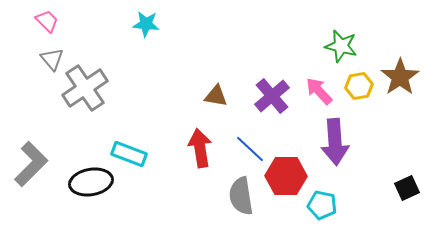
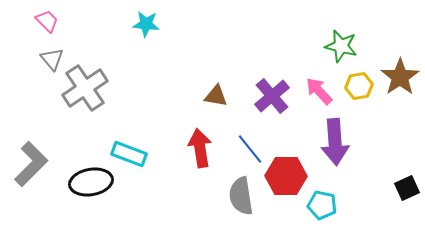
blue line: rotated 8 degrees clockwise
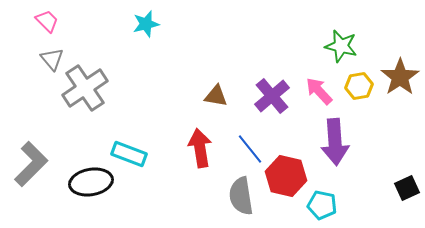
cyan star: rotated 20 degrees counterclockwise
red hexagon: rotated 12 degrees clockwise
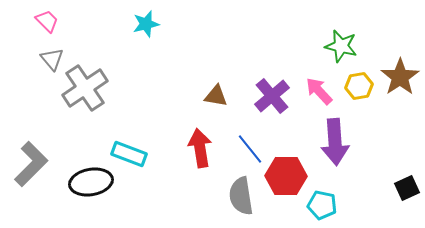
red hexagon: rotated 12 degrees counterclockwise
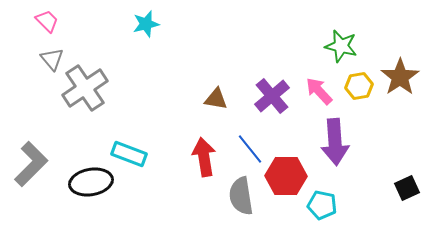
brown triangle: moved 3 px down
red arrow: moved 4 px right, 9 px down
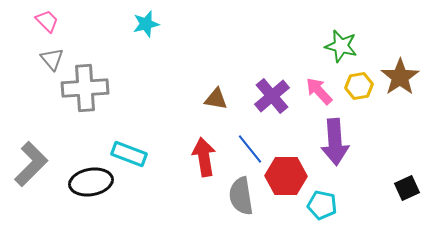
gray cross: rotated 30 degrees clockwise
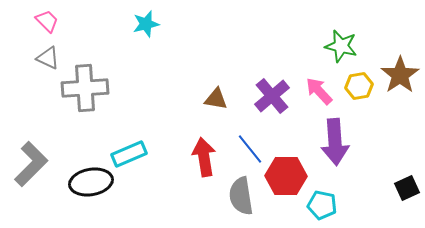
gray triangle: moved 4 px left, 1 px up; rotated 25 degrees counterclockwise
brown star: moved 2 px up
cyan rectangle: rotated 44 degrees counterclockwise
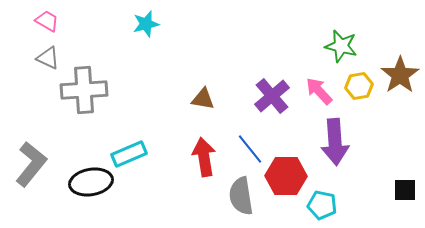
pink trapezoid: rotated 15 degrees counterclockwise
gray cross: moved 1 px left, 2 px down
brown triangle: moved 13 px left
gray L-shape: rotated 6 degrees counterclockwise
black square: moved 2 px left, 2 px down; rotated 25 degrees clockwise
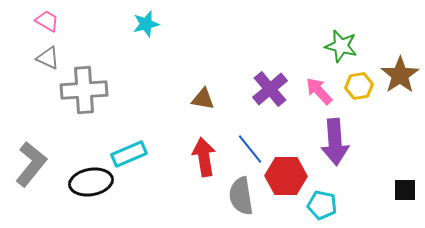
purple cross: moved 2 px left, 7 px up
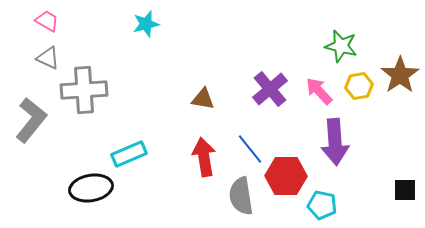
gray L-shape: moved 44 px up
black ellipse: moved 6 px down
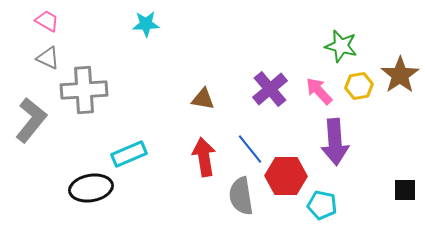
cyan star: rotated 12 degrees clockwise
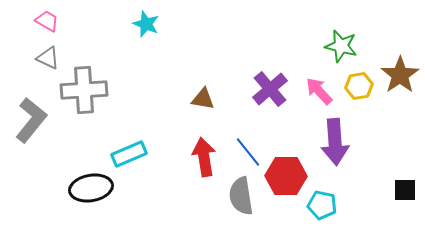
cyan star: rotated 24 degrees clockwise
blue line: moved 2 px left, 3 px down
